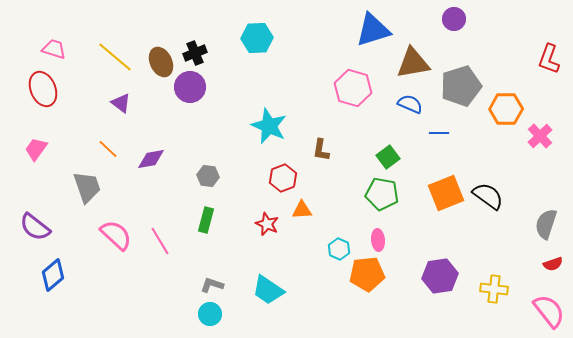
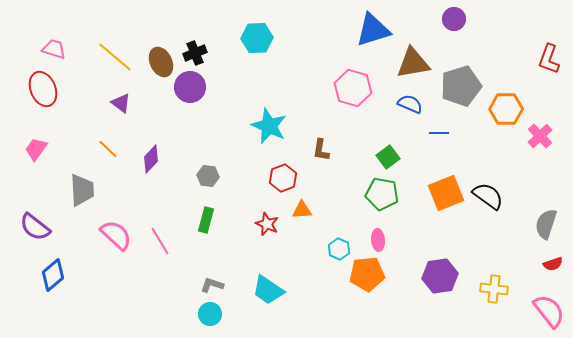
purple diamond at (151, 159): rotated 36 degrees counterclockwise
gray trapezoid at (87, 187): moved 5 px left, 3 px down; rotated 16 degrees clockwise
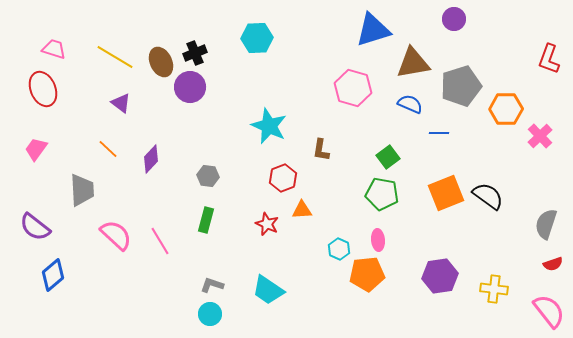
yellow line at (115, 57): rotated 9 degrees counterclockwise
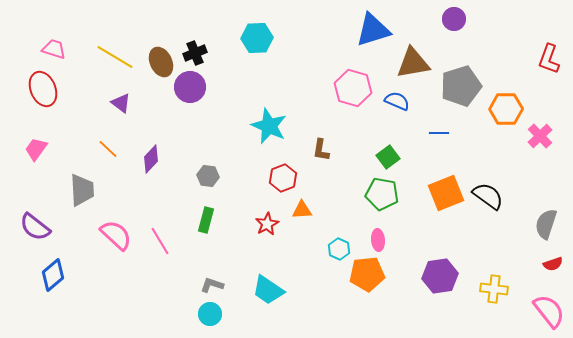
blue semicircle at (410, 104): moved 13 px left, 3 px up
red star at (267, 224): rotated 20 degrees clockwise
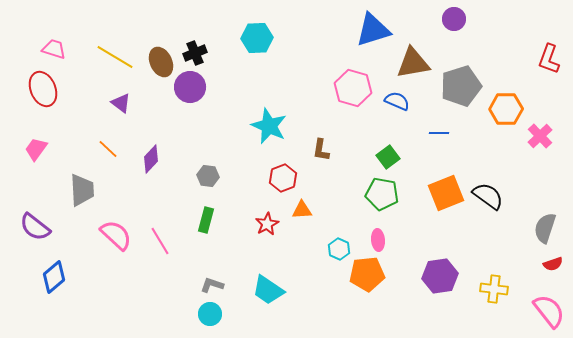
gray semicircle at (546, 224): moved 1 px left, 4 px down
blue diamond at (53, 275): moved 1 px right, 2 px down
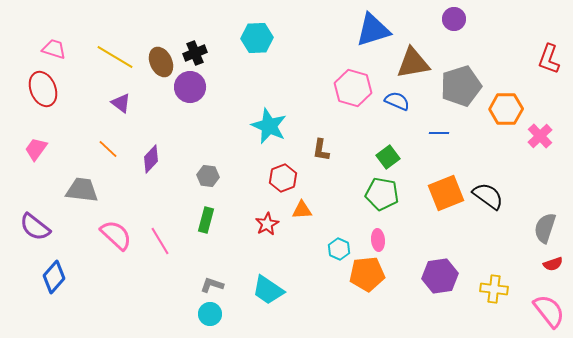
gray trapezoid at (82, 190): rotated 80 degrees counterclockwise
blue diamond at (54, 277): rotated 8 degrees counterclockwise
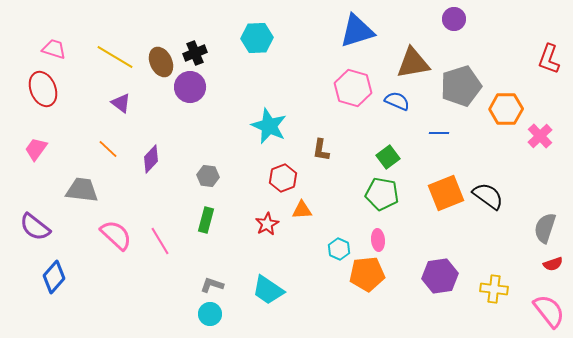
blue triangle at (373, 30): moved 16 px left, 1 px down
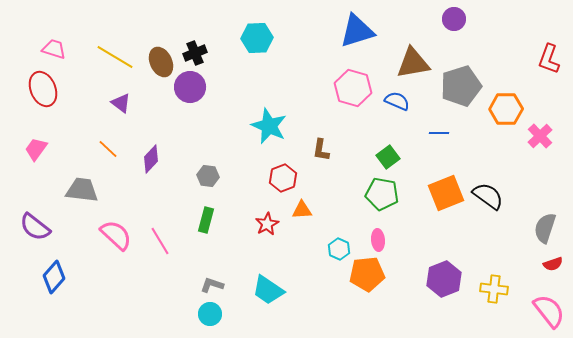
purple hexagon at (440, 276): moved 4 px right, 3 px down; rotated 12 degrees counterclockwise
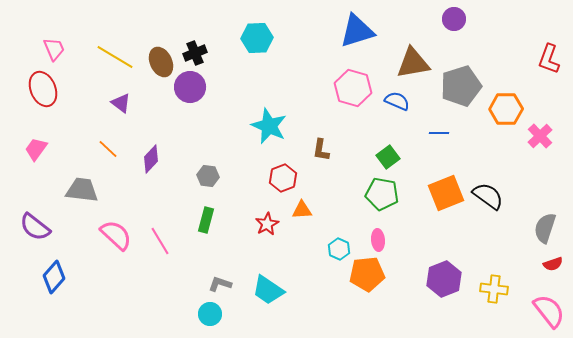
pink trapezoid at (54, 49): rotated 50 degrees clockwise
gray L-shape at (212, 285): moved 8 px right, 1 px up
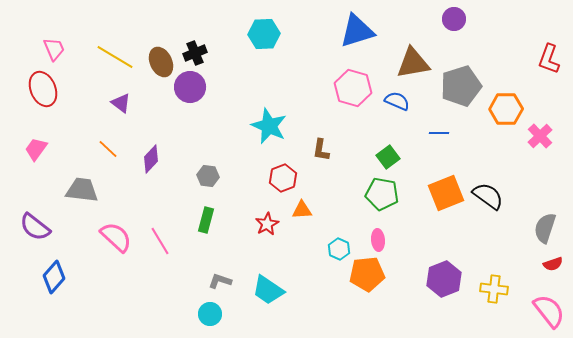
cyan hexagon at (257, 38): moved 7 px right, 4 px up
pink semicircle at (116, 235): moved 2 px down
gray L-shape at (220, 284): moved 3 px up
